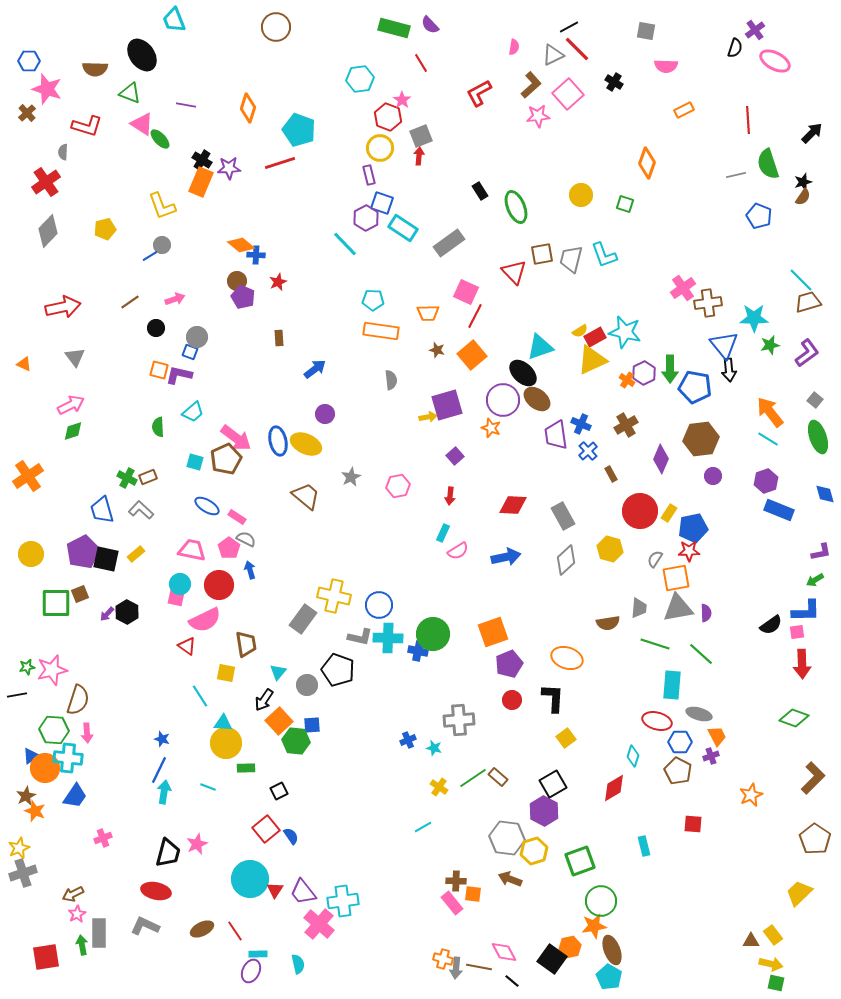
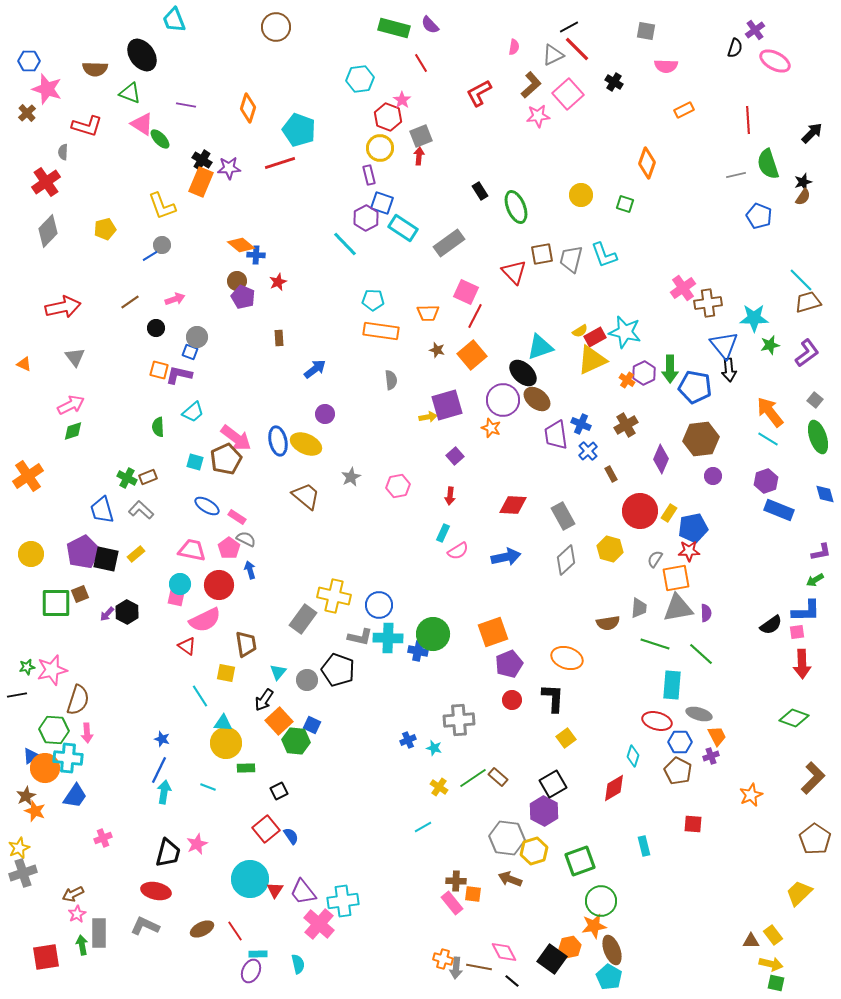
gray circle at (307, 685): moved 5 px up
blue square at (312, 725): rotated 30 degrees clockwise
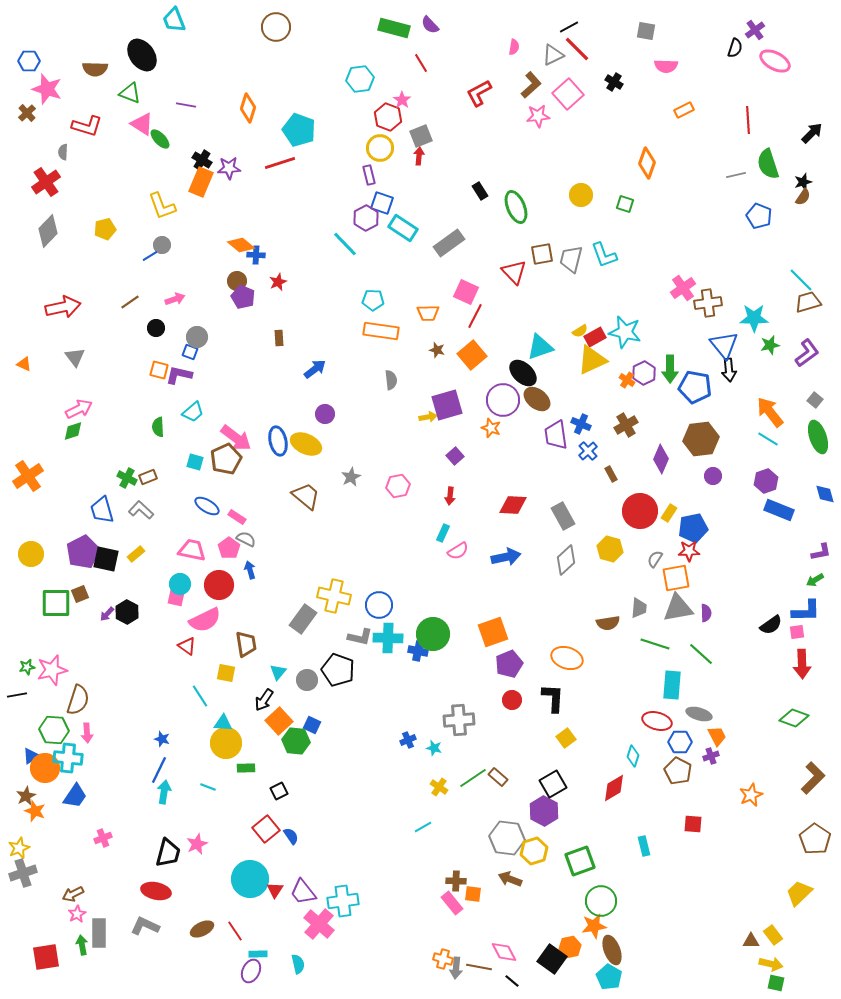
pink arrow at (71, 405): moved 8 px right, 4 px down
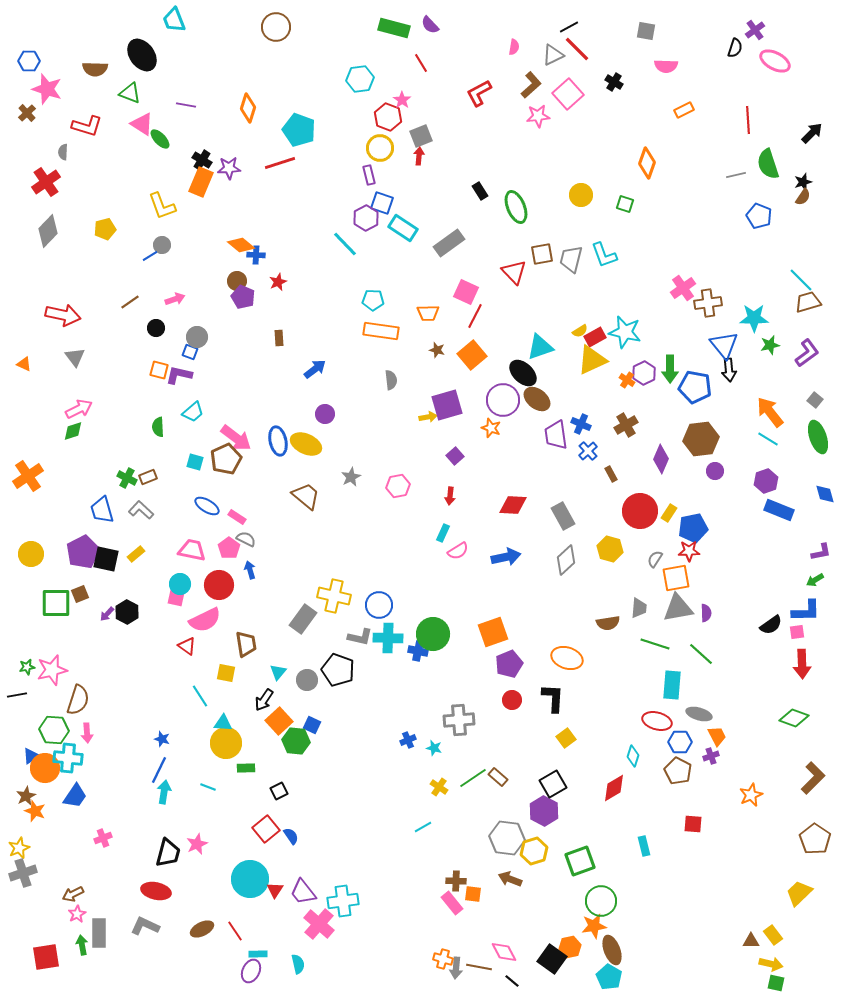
red arrow at (63, 307): moved 8 px down; rotated 24 degrees clockwise
purple circle at (713, 476): moved 2 px right, 5 px up
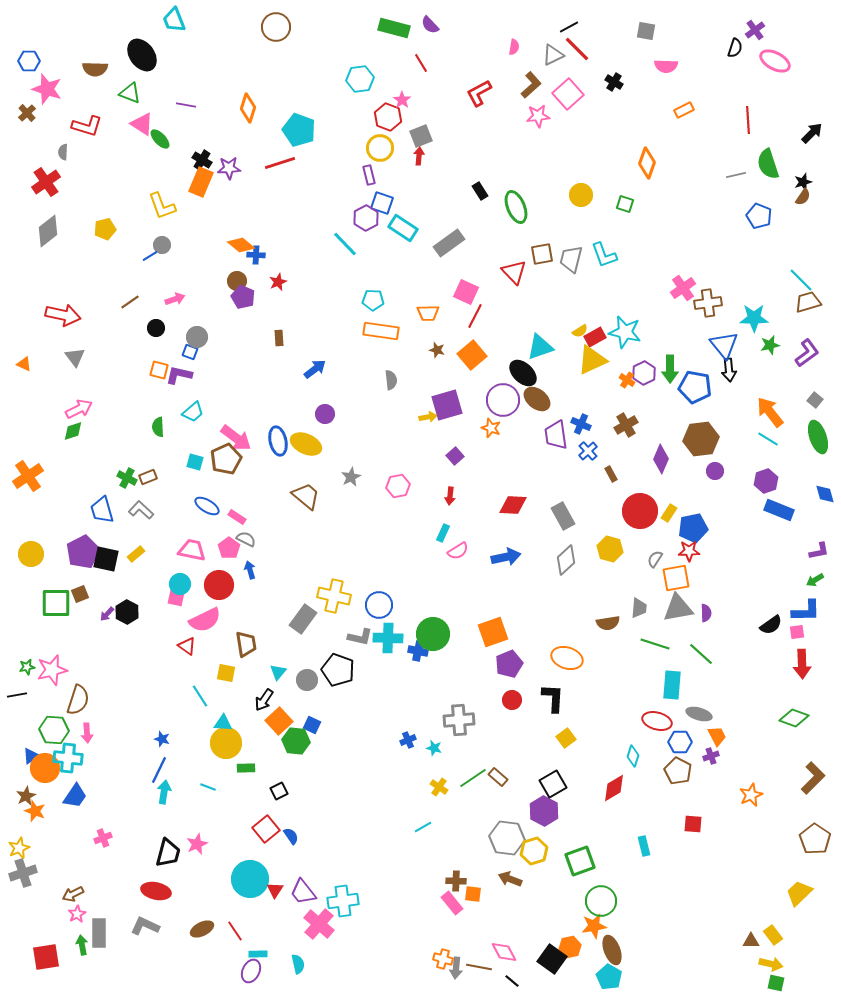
gray diamond at (48, 231): rotated 8 degrees clockwise
purple L-shape at (821, 552): moved 2 px left, 1 px up
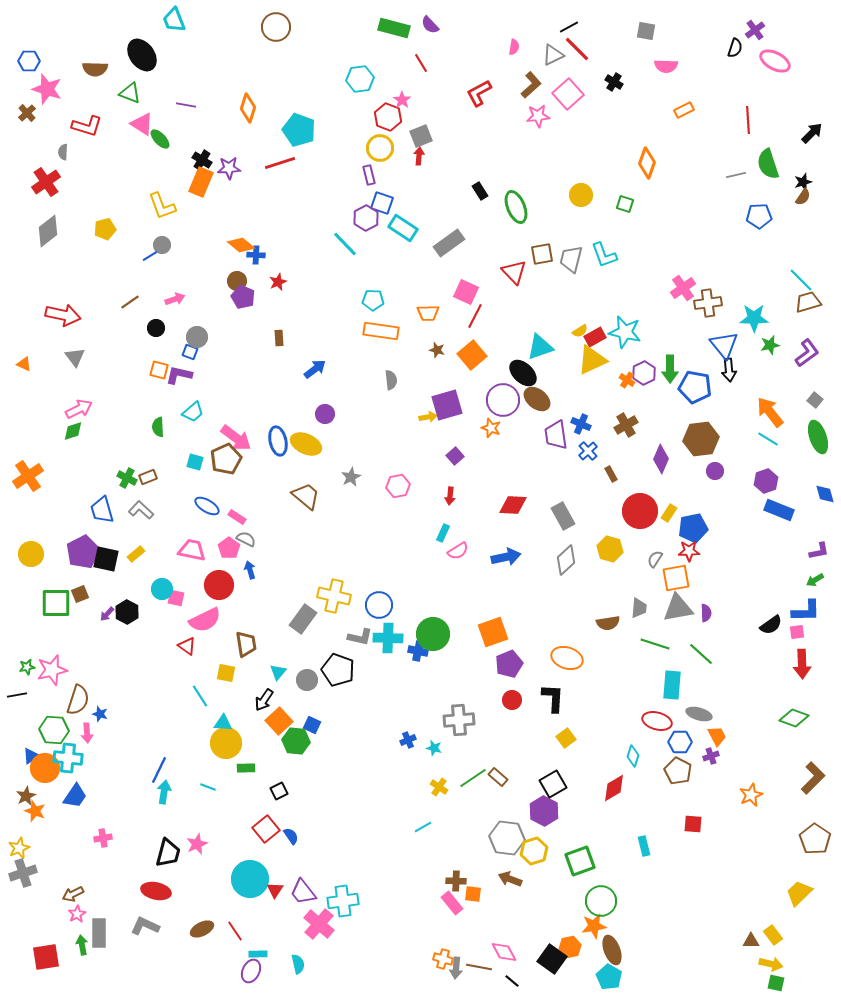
blue pentagon at (759, 216): rotated 25 degrees counterclockwise
cyan circle at (180, 584): moved 18 px left, 5 px down
blue star at (162, 739): moved 62 px left, 25 px up
pink cross at (103, 838): rotated 12 degrees clockwise
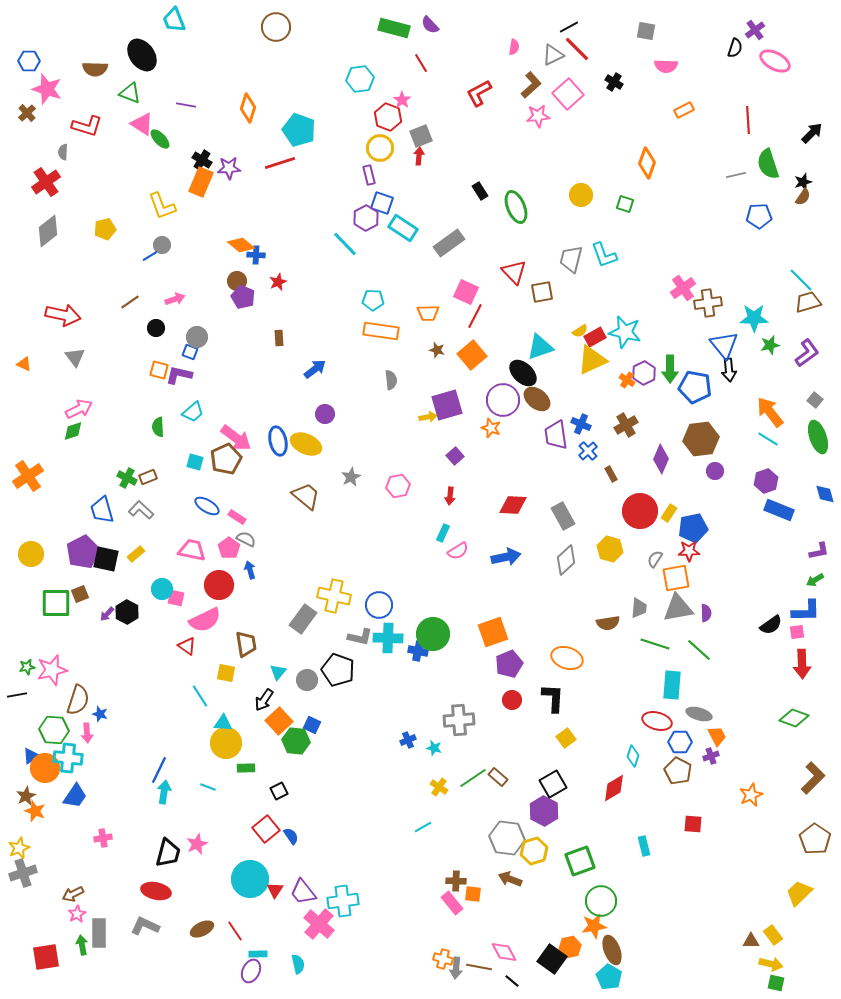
brown square at (542, 254): moved 38 px down
green line at (701, 654): moved 2 px left, 4 px up
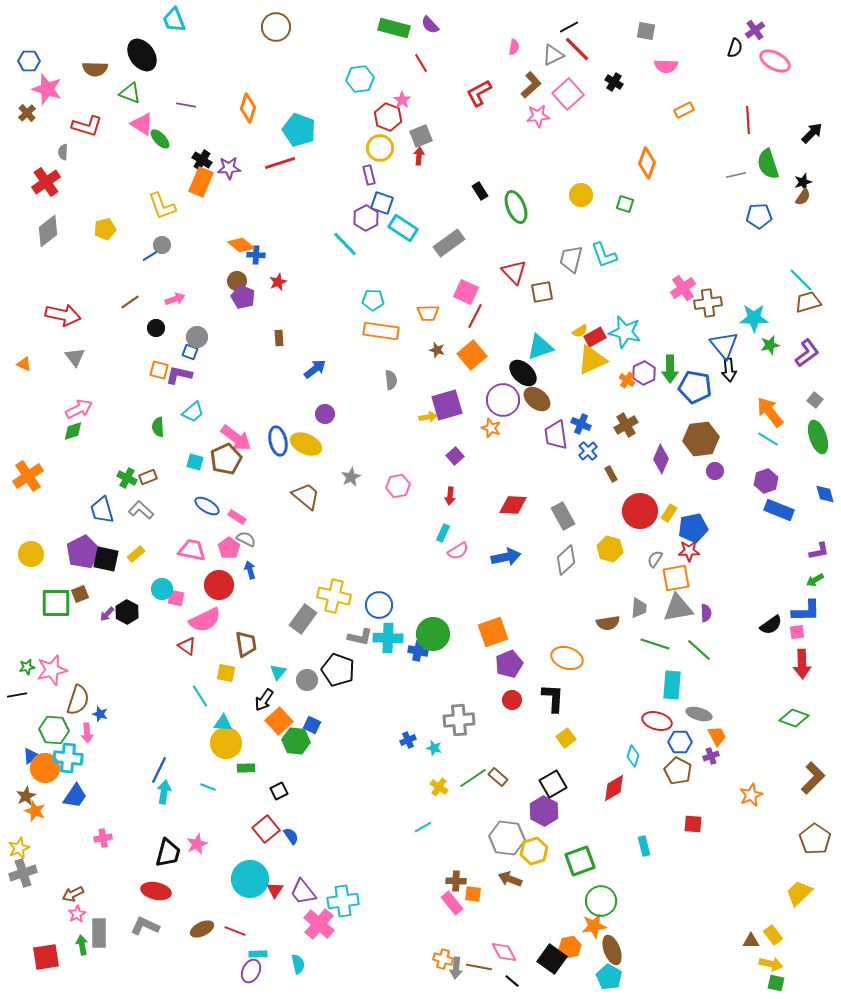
red line at (235, 931): rotated 35 degrees counterclockwise
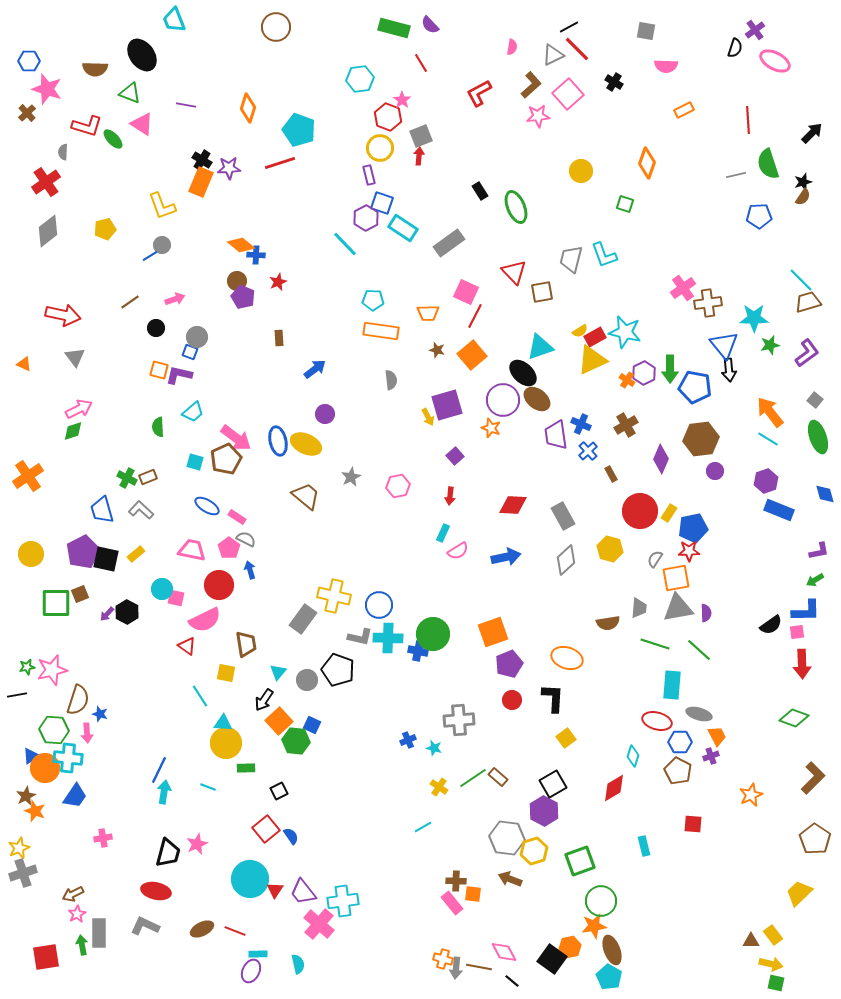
pink semicircle at (514, 47): moved 2 px left
green ellipse at (160, 139): moved 47 px left
yellow circle at (581, 195): moved 24 px up
yellow arrow at (428, 417): rotated 72 degrees clockwise
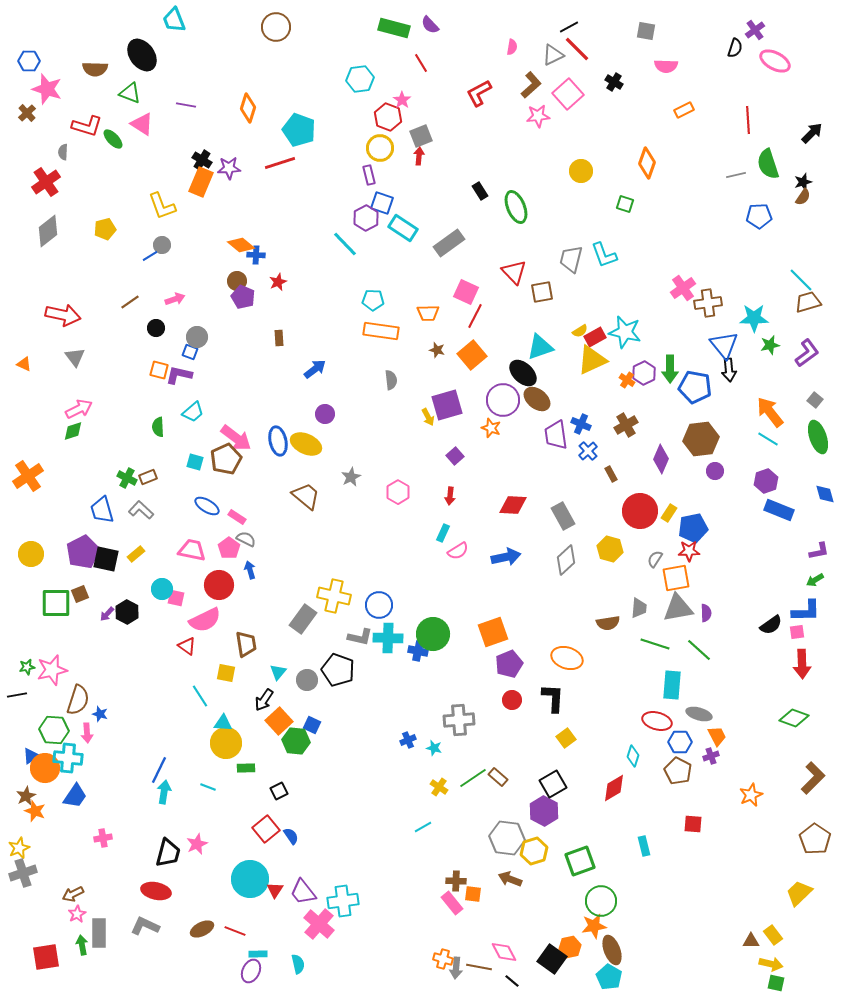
pink hexagon at (398, 486): moved 6 px down; rotated 20 degrees counterclockwise
